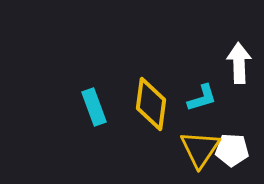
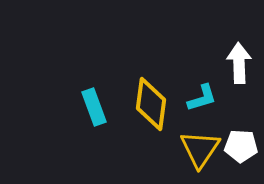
white pentagon: moved 9 px right, 4 px up
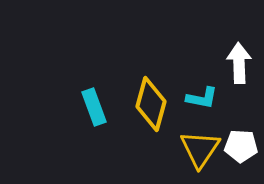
cyan L-shape: rotated 28 degrees clockwise
yellow diamond: rotated 8 degrees clockwise
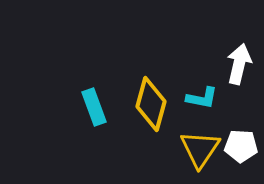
white arrow: moved 1 px down; rotated 15 degrees clockwise
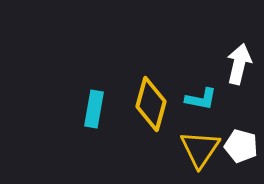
cyan L-shape: moved 1 px left, 1 px down
cyan rectangle: moved 2 px down; rotated 30 degrees clockwise
white pentagon: rotated 12 degrees clockwise
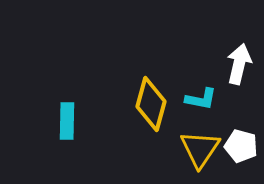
cyan rectangle: moved 27 px left, 12 px down; rotated 9 degrees counterclockwise
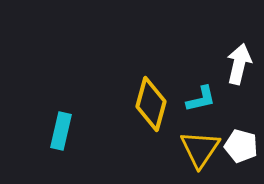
cyan L-shape: rotated 24 degrees counterclockwise
cyan rectangle: moved 6 px left, 10 px down; rotated 12 degrees clockwise
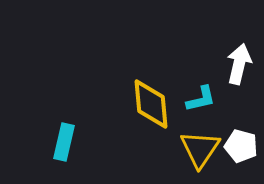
yellow diamond: rotated 20 degrees counterclockwise
cyan rectangle: moved 3 px right, 11 px down
